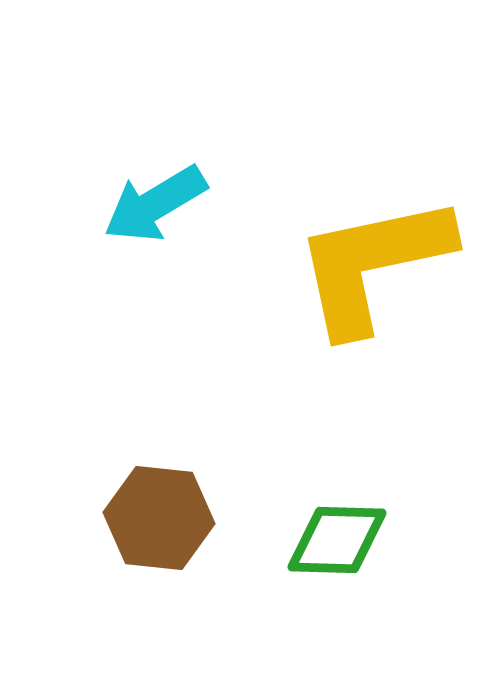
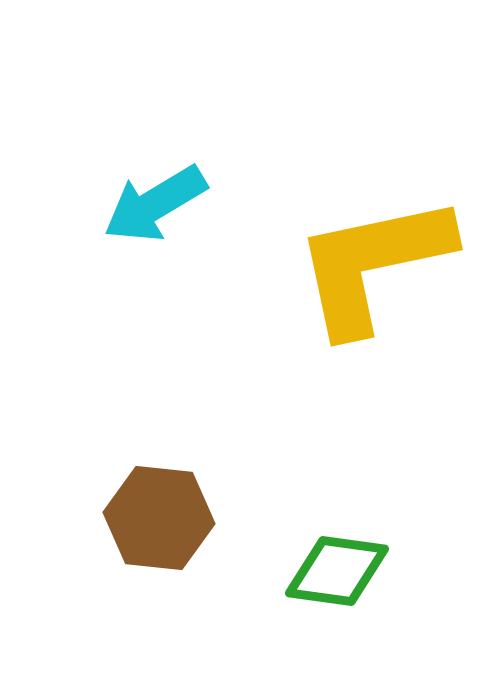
green diamond: moved 31 px down; rotated 6 degrees clockwise
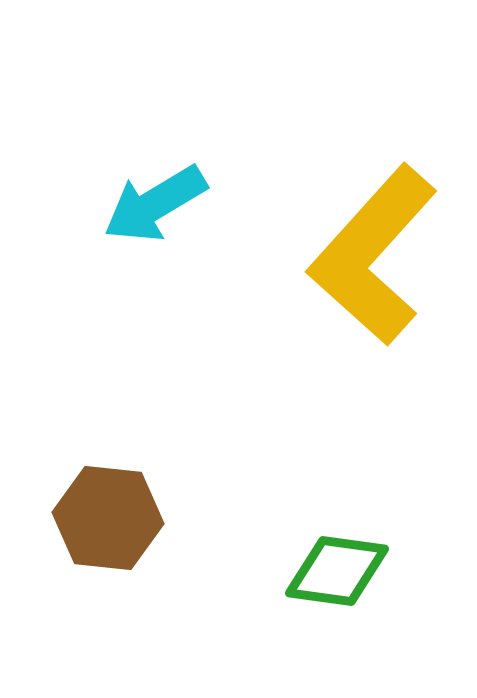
yellow L-shape: moved 9 px up; rotated 36 degrees counterclockwise
brown hexagon: moved 51 px left
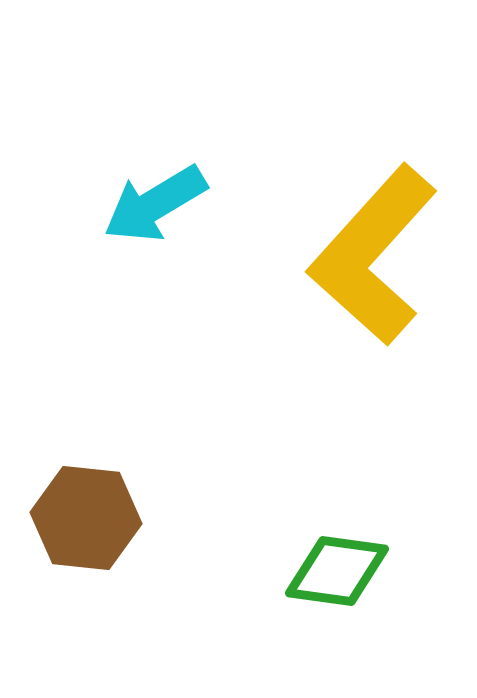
brown hexagon: moved 22 px left
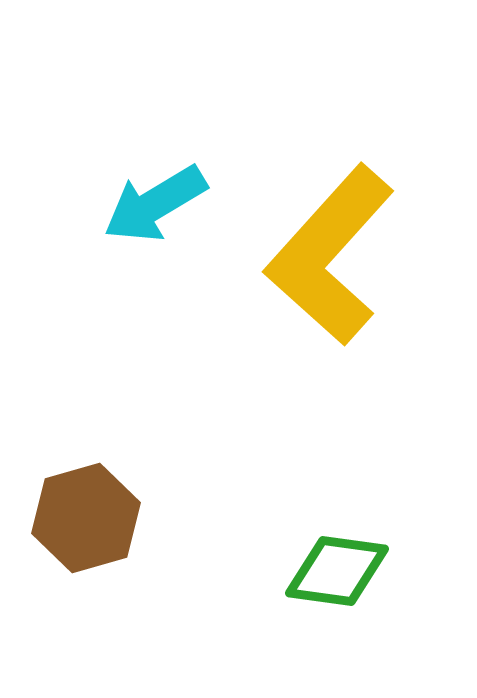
yellow L-shape: moved 43 px left
brown hexagon: rotated 22 degrees counterclockwise
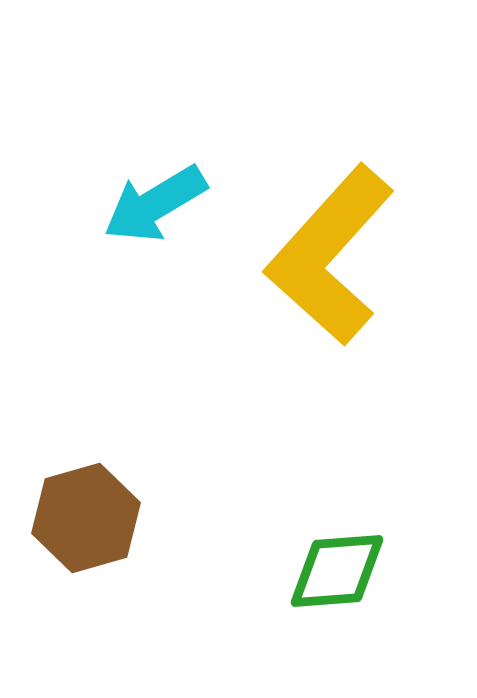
green diamond: rotated 12 degrees counterclockwise
